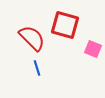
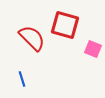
blue line: moved 15 px left, 11 px down
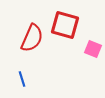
red semicircle: rotated 68 degrees clockwise
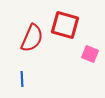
pink square: moved 3 px left, 5 px down
blue line: rotated 14 degrees clockwise
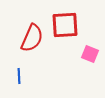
red square: rotated 20 degrees counterclockwise
blue line: moved 3 px left, 3 px up
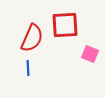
blue line: moved 9 px right, 8 px up
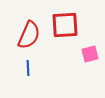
red semicircle: moved 3 px left, 3 px up
pink square: rotated 36 degrees counterclockwise
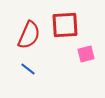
pink square: moved 4 px left
blue line: moved 1 px down; rotated 49 degrees counterclockwise
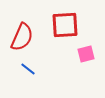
red semicircle: moved 7 px left, 2 px down
